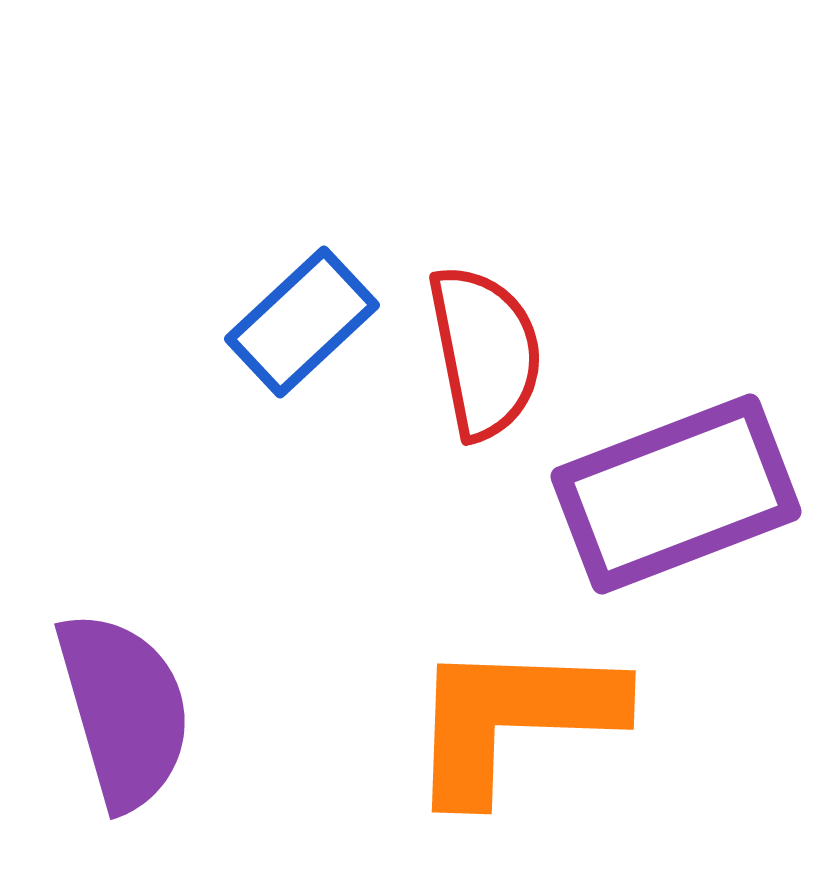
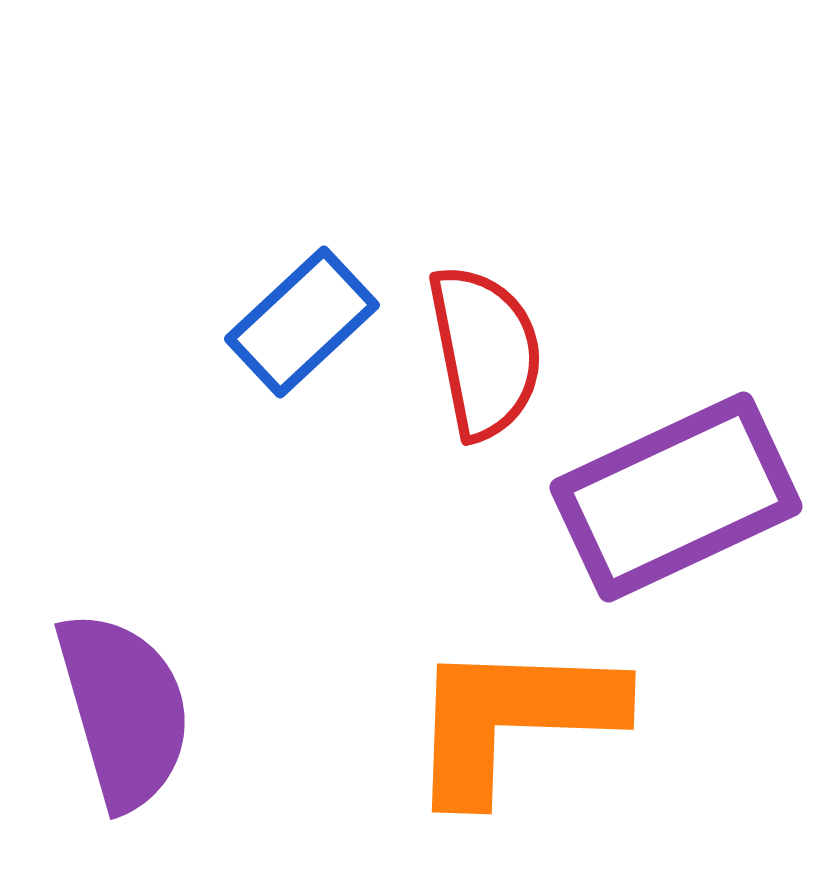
purple rectangle: moved 3 px down; rotated 4 degrees counterclockwise
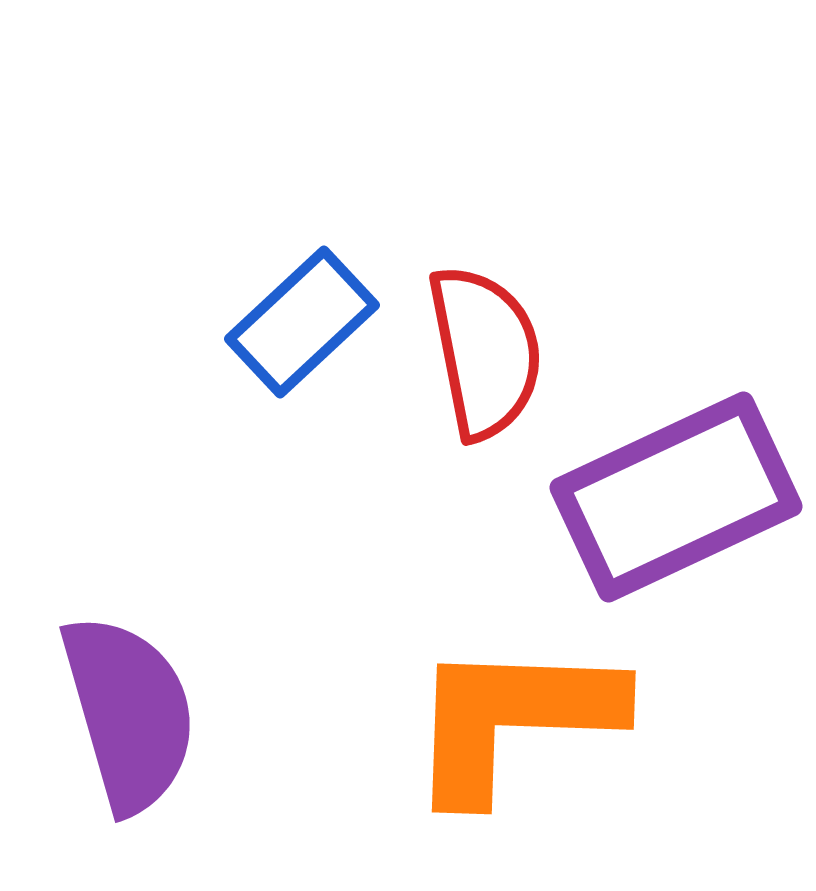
purple semicircle: moved 5 px right, 3 px down
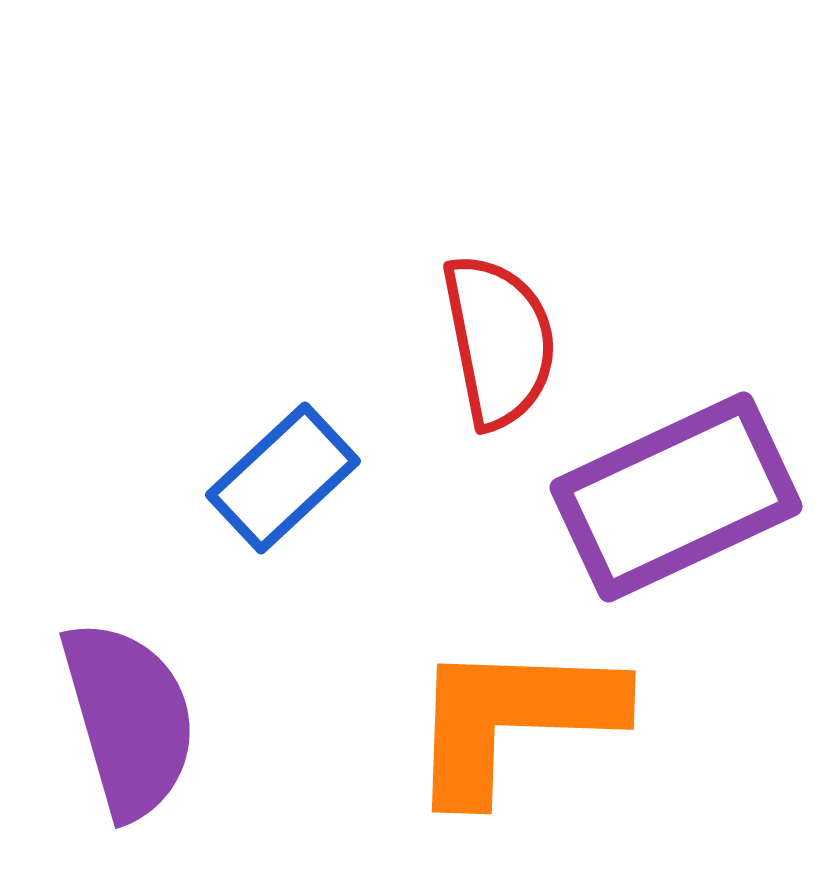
blue rectangle: moved 19 px left, 156 px down
red semicircle: moved 14 px right, 11 px up
purple semicircle: moved 6 px down
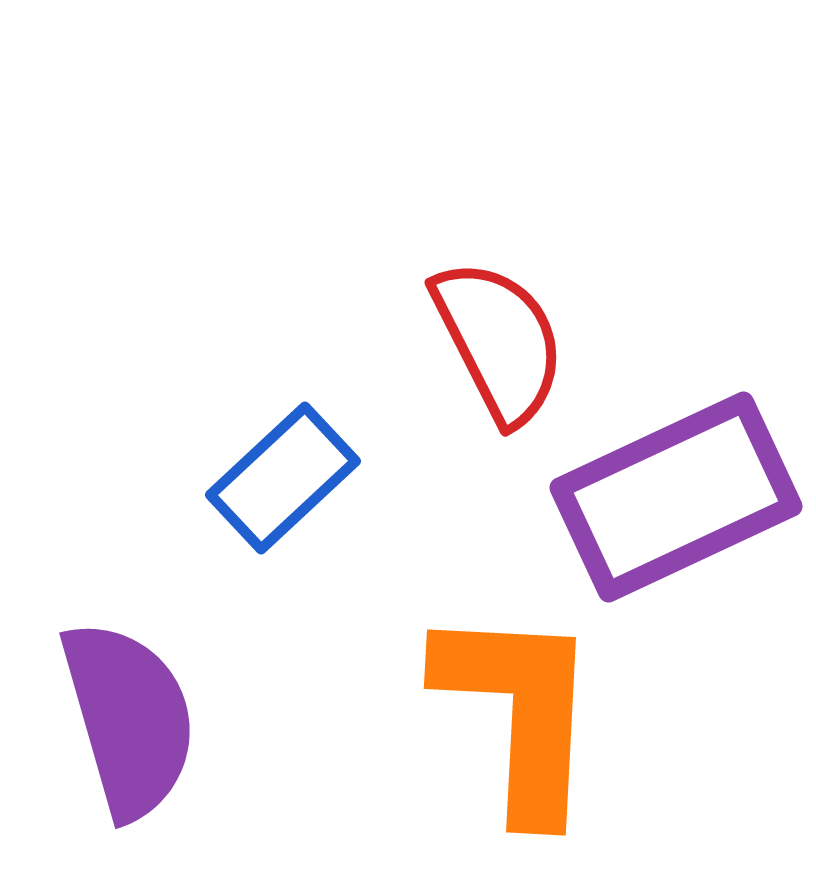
red semicircle: rotated 16 degrees counterclockwise
orange L-shape: moved 6 px right, 7 px up; rotated 91 degrees clockwise
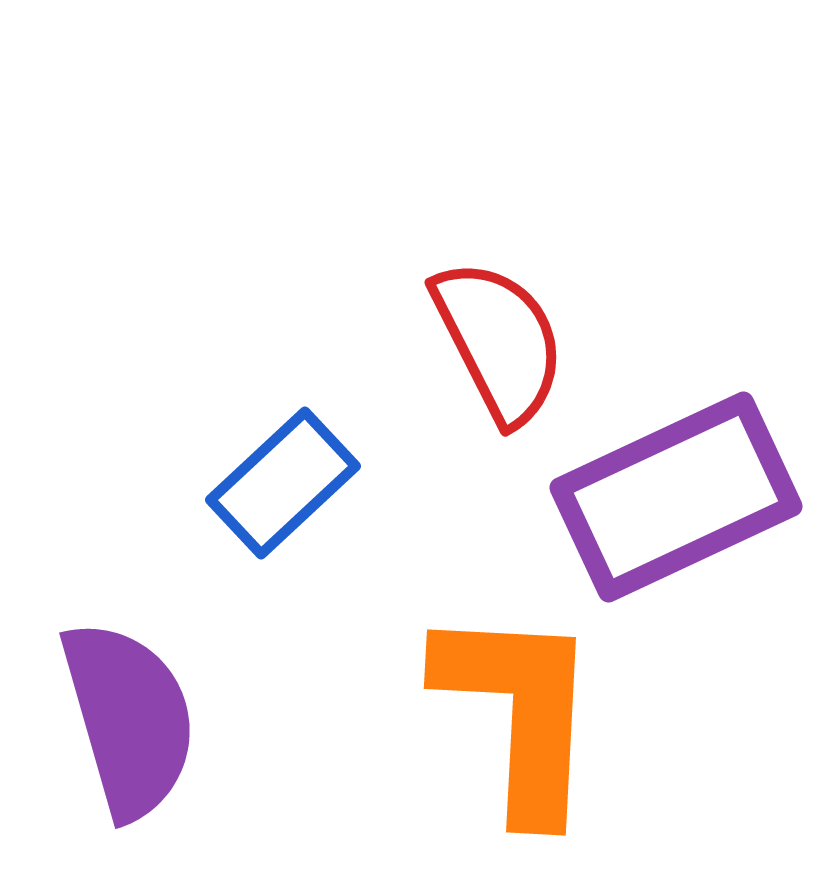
blue rectangle: moved 5 px down
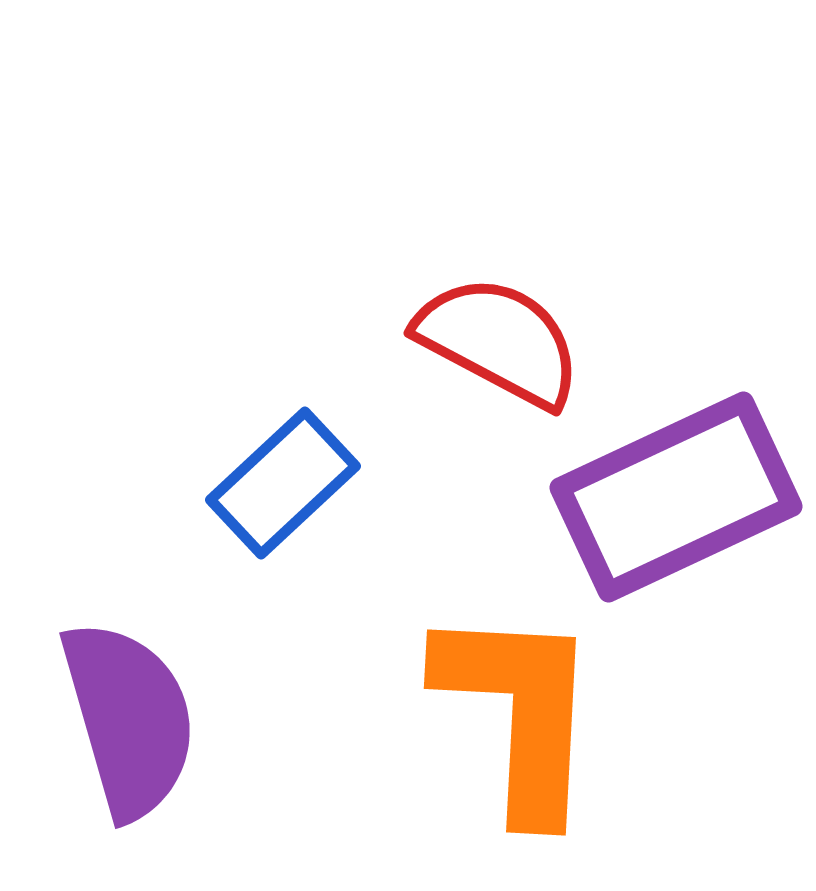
red semicircle: rotated 35 degrees counterclockwise
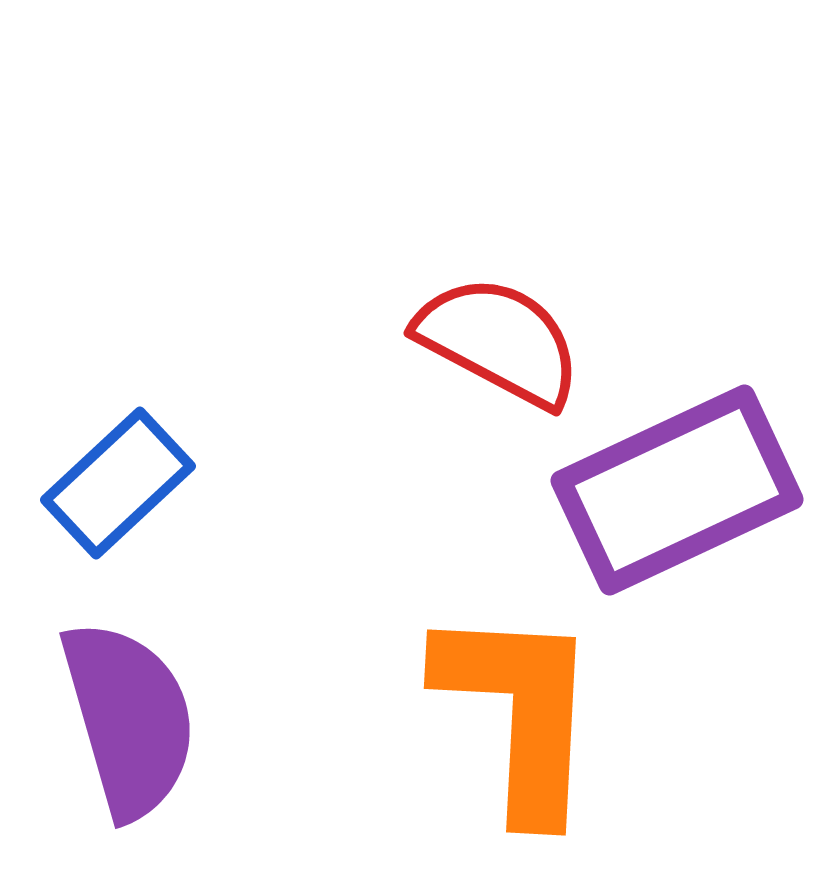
blue rectangle: moved 165 px left
purple rectangle: moved 1 px right, 7 px up
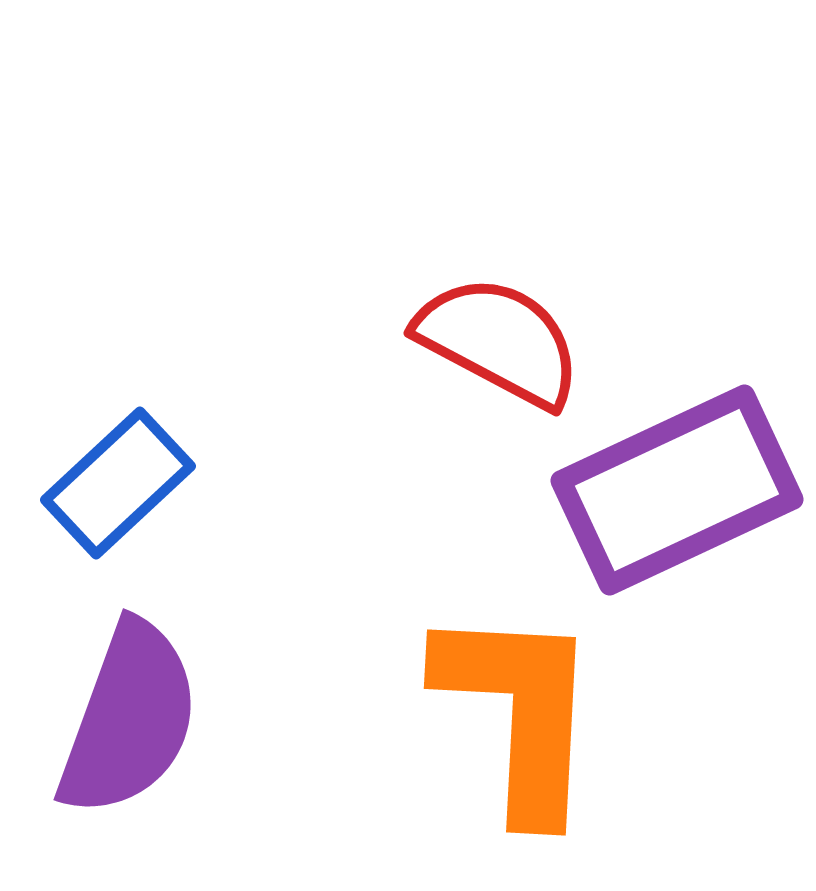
purple semicircle: rotated 36 degrees clockwise
